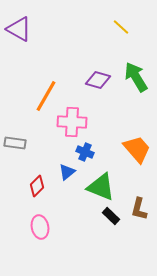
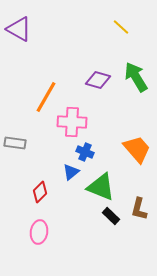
orange line: moved 1 px down
blue triangle: moved 4 px right
red diamond: moved 3 px right, 6 px down
pink ellipse: moved 1 px left, 5 px down; rotated 20 degrees clockwise
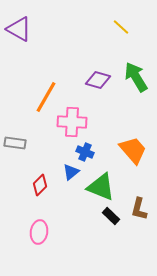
orange trapezoid: moved 4 px left, 1 px down
red diamond: moved 7 px up
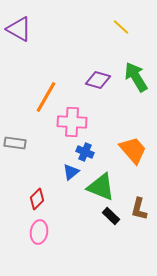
red diamond: moved 3 px left, 14 px down
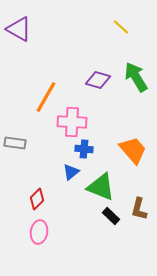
blue cross: moved 1 px left, 3 px up; rotated 18 degrees counterclockwise
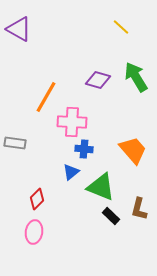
pink ellipse: moved 5 px left
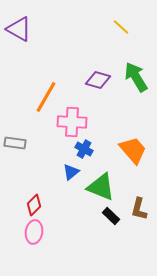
blue cross: rotated 24 degrees clockwise
red diamond: moved 3 px left, 6 px down
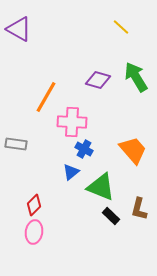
gray rectangle: moved 1 px right, 1 px down
